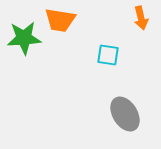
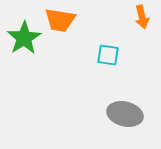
orange arrow: moved 1 px right, 1 px up
green star: rotated 28 degrees counterclockwise
gray ellipse: rotated 44 degrees counterclockwise
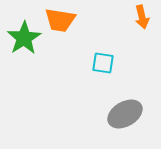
cyan square: moved 5 px left, 8 px down
gray ellipse: rotated 44 degrees counterclockwise
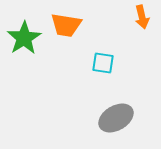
orange trapezoid: moved 6 px right, 5 px down
gray ellipse: moved 9 px left, 4 px down
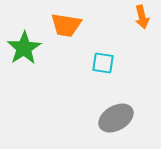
green star: moved 10 px down
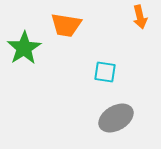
orange arrow: moved 2 px left
cyan square: moved 2 px right, 9 px down
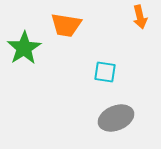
gray ellipse: rotated 8 degrees clockwise
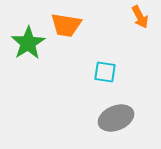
orange arrow: rotated 15 degrees counterclockwise
green star: moved 4 px right, 5 px up
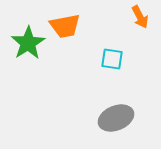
orange trapezoid: moved 1 px left, 1 px down; rotated 20 degrees counterclockwise
cyan square: moved 7 px right, 13 px up
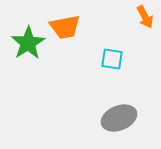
orange arrow: moved 5 px right
orange trapezoid: moved 1 px down
gray ellipse: moved 3 px right
